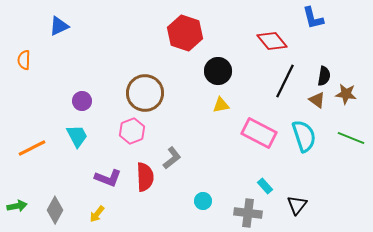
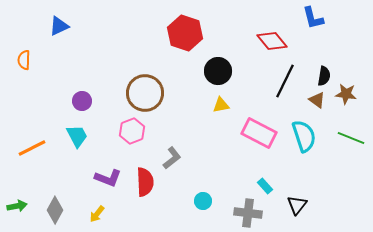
red semicircle: moved 5 px down
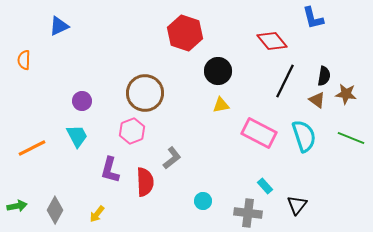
purple L-shape: moved 2 px right, 8 px up; rotated 84 degrees clockwise
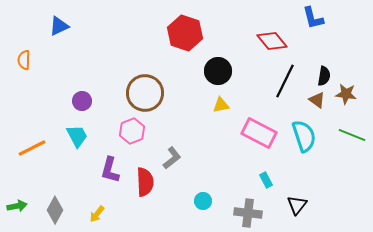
green line: moved 1 px right, 3 px up
cyan rectangle: moved 1 px right, 6 px up; rotated 14 degrees clockwise
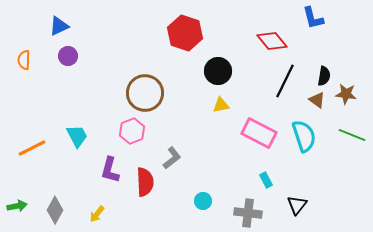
purple circle: moved 14 px left, 45 px up
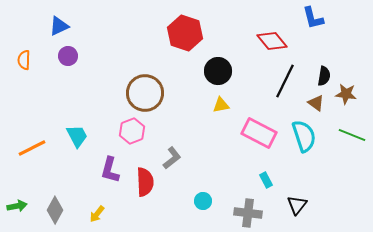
brown triangle: moved 1 px left, 3 px down
